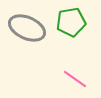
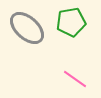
gray ellipse: rotated 18 degrees clockwise
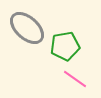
green pentagon: moved 6 px left, 24 px down
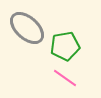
pink line: moved 10 px left, 1 px up
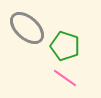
green pentagon: rotated 28 degrees clockwise
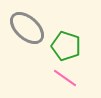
green pentagon: moved 1 px right
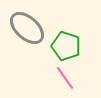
pink line: rotated 20 degrees clockwise
